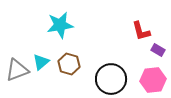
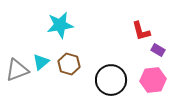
black circle: moved 1 px down
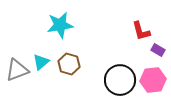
black circle: moved 9 px right
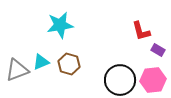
cyan triangle: rotated 18 degrees clockwise
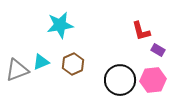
brown hexagon: moved 4 px right; rotated 20 degrees clockwise
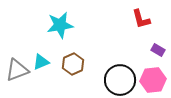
red L-shape: moved 12 px up
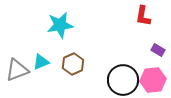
red L-shape: moved 2 px right, 3 px up; rotated 25 degrees clockwise
black circle: moved 3 px right
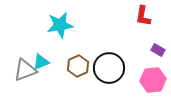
brown hexagon: moved 5 px right, 2 px down
gray triangle: moved 8 px right
black circle: moved 14 px left, 12 px up
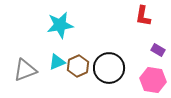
cyan triangle: moved 16 px right
pink hexagon: rotated 15 degrees clockwise
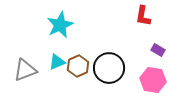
cyan star: rotated 16 degrees counterclockwise
